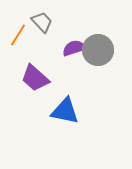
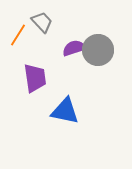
purple trapezoid: rotated 140 degrees counterclockwise
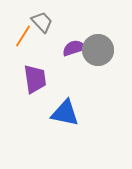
orange line: moved 5 px right, 1 px down
purple trapezoid: moved 1 px down
blue triangle: moved 2 px down
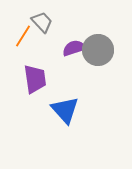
blue triangle: moved 3 px up; rotated 36 degrees clockwise
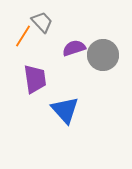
gray circle: moved 5 px right, 5 px down
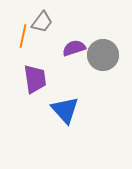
gray trapezoid: rotated 80 degrees clockwise
orange line: rotated 20 degrees counterclockwise
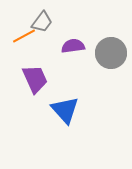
orange line: moved 1 px right; rotated 50 degrees clockwise
purple semicircle: moved 1 px left, 2 px up; rotated 10 degrees clockwise
gray circle: moved 8 px right, 2 px up
purple trapezoid: rotated 16 degrees counterclockwise
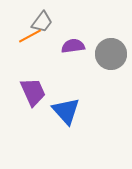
orange line: moved 6 px right
gray circle: moved 1 px down
purple trapezoid: moved 2 px left, 13 px down
blue triangle: moved 1 px right, 1 px down
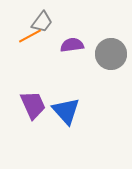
purple semicircle: moved 1 px left, 1 px up
purple trapezoid: moved 13 px down
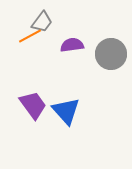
purple trapezoid: rotated 12 degrees counterclockwise
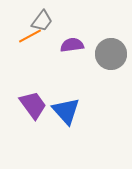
gray trapezoid: moved 1 px up
